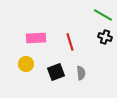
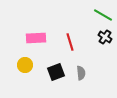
black cross: rotated 16 degrees clockwise
yellow circle: moved 1 px left, 1 px down
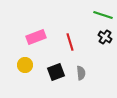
green line: rotated 12 degrees counterclockwise
pink rectangle: moved 1 px up; rotated 18 degrees counterclockwise
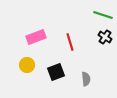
yellow circle: moved 2 px right
gray semicircle: moved 5 px right, 6 px down
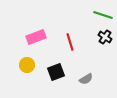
gray semicircle: rotated 64 degrees clockwise
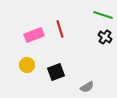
pink rectangle: moved 2 px left, 2 px up
red line: moved 10 px left, 13 px up
gray semicircle: moved 1 px right, 8 px down
